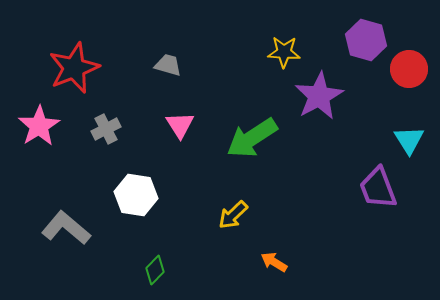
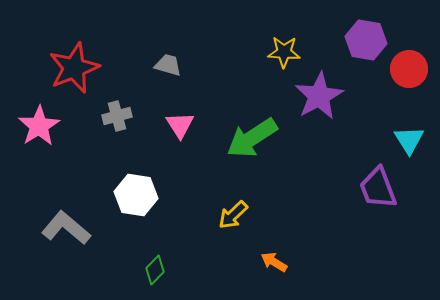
purple hexagon: rotated 6 degrees counterclockwise
gray cross: moved 11 px right, 13 px up; rotated 12 degrees clockwise
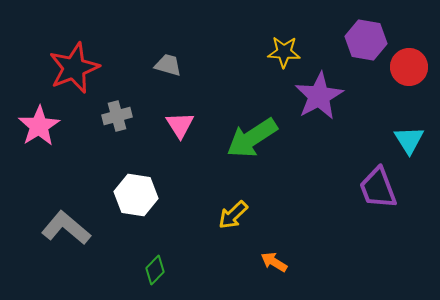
red circle: moved 2 px up
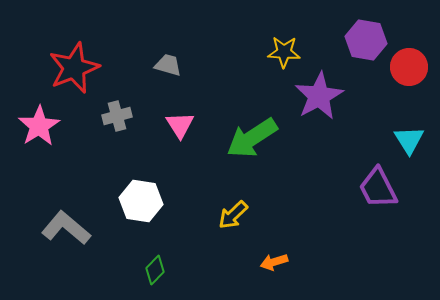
purple trapezoid: rotated 6 degrees counterclockwise
white hexagon: moved 5 px right, 6 px down
orange arrow: rotated 48 degrees counterclockwise
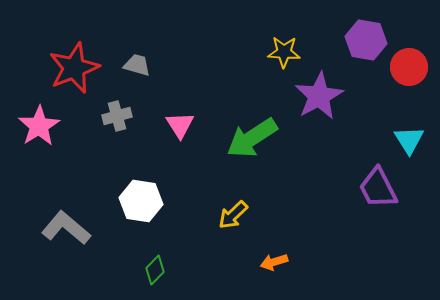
gray trapezoid: moved 31 px left
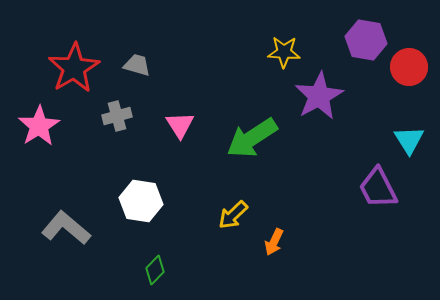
red star: rotated 9 degrees counterclockwise
orange arrow: moved 20 px up; rotated 48 degrees counterclockwise
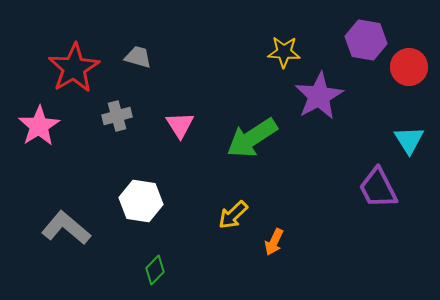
gray trapezoid: moved 1 px right, 8 px up
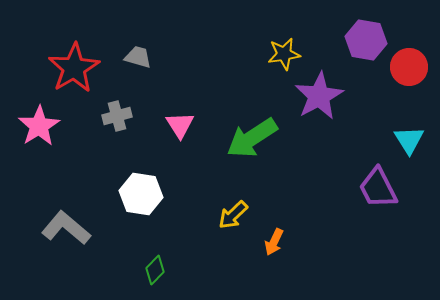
yellow star: moved 2 px down; rotated 12 degrees counterclockwise
white hexagon: moved 7 px up
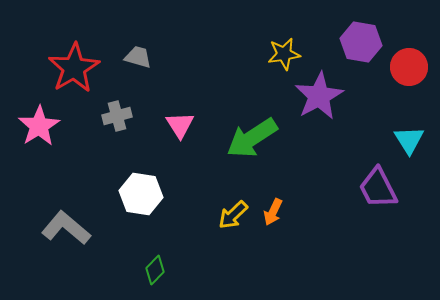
purple hexagon: moved 5 px left, 2 px down
orange arrow: moved 1 px left, 30 px up
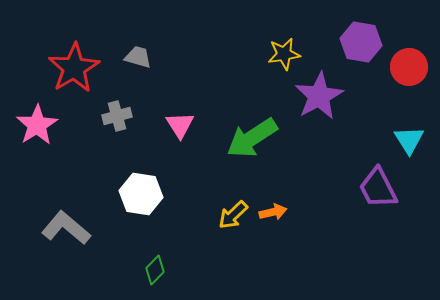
pink star: moved 2 px left, 1 px up
orange arrow: rotated 128 degrees counterclockwise
